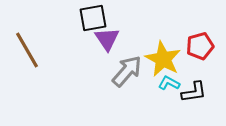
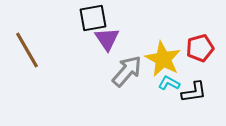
red pentagon: moved 2 px down
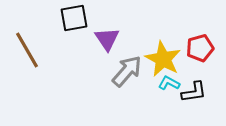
black square: moved 19 px left
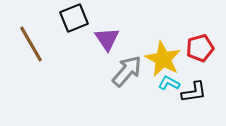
black square: rotated 12 degrees counterclockwise
brown line: moved 4 px right, 6 px up
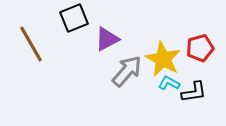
purple triangle: rotated 36 degrees clockwise
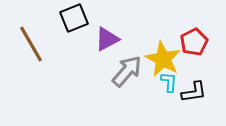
red pentagon: moved 6 px left, 6 px up; rotated 12 degrees counterclockwise
cyan L-shape: moved 1 px up; rotated 65 degrees clockwise
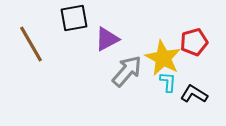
black square: rotated 12 degrees clockwise
red pentagon: rotated 12 degrees clockwise
yellow star: moved 1 px up
cyan L-shape: moved 1 px left
black L-shape: moved 2 px down; rotated 140 degrees counterclockwise
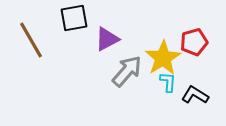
brown line: moved 4 px up
yellow star: rotated 12 degrees clockwise
black L-shape: moved 1 px right, 1 px down
